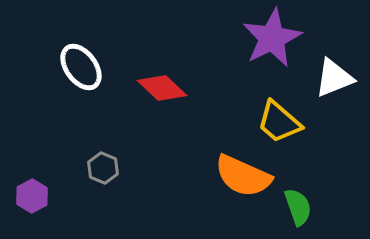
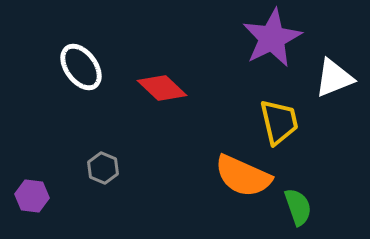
yellow trapezoid: rotated 144 degrees counterclockwise
purple hexagon: rotated 24 degrees counterclockwise
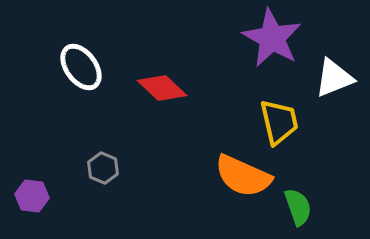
purple star: rotated 16 degrees counterclockwise
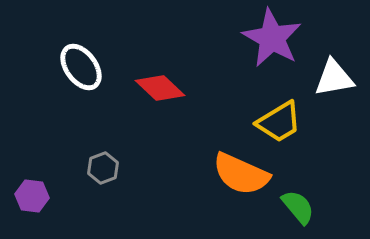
white triangle: rotated 12 degrees clockwise
red diamond: moved 2 px left
yellow trapezoid: rotated 72 degrees clockwise
gray hexagon: rotated 16 degrees clockwise
orange semicircle: moved 2 px left, 2 px up
green semicircle: rotated 21 degrees counterclockwise
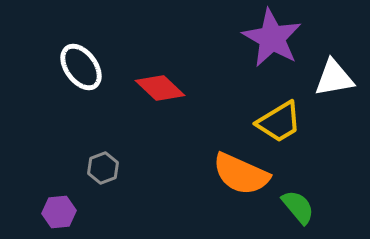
purple hexagon: moved 27 px right, 16 px down; rotated 12 degrees counterclockwise
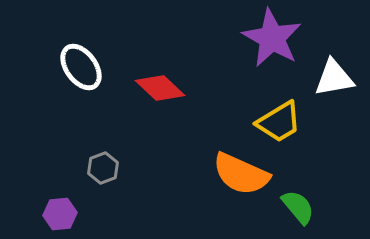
purple hexagon: moved 1 px right, 2 px down
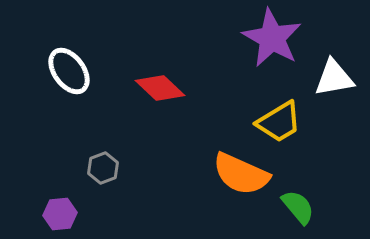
white ellipse: moved 12 px left, 4 px down
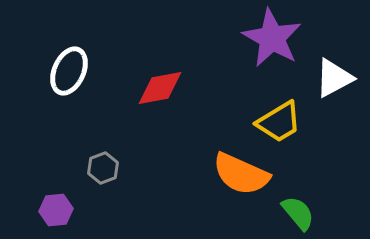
white ellipse: rotated 60 degrees clockwise
white triangle: rotated 18 degrees counterclockwise
red diamond: rotated 54 degrees counterclockwise
green semicircle: moved 6 px down
purple hexagon: moved 4 px left, 4 px up
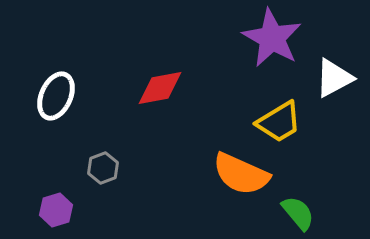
white ellipse: moved 13 px left, 25 px down
purple hexagon: rotated 12 degrees counterclockwise
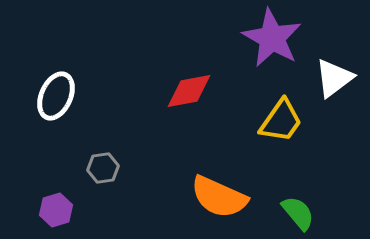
white triangle: rotated 9 degrees counterclockwise
red diamond: moved 29 px right, 3 px down
yellow trapezoid: moved 2 px right, 1 px up; rotated 24 degrees counterclockwise
gray hexagon: rotated 12 degrees clockwise
orange semicircle: moved 22 px left, 23 px down
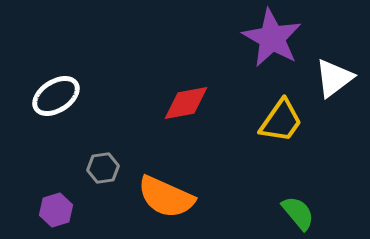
red diamond: moved 3 px left, 12 px down
white ellipse: rotated 33 degrees clockwise
orange semicircle: moved 53 px left
